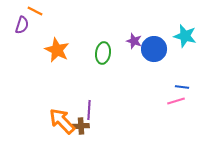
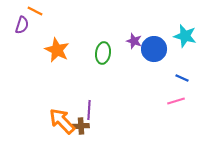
blue line: moved 9 px up; rotated 16 degrees clockwise
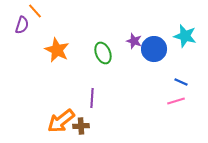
orange line: rotated 21 degrees clockwise
green ellipse: rotated 30 degrees counterclockwise
blue line: moved 1 px left, 4 px down
purple line: moved 3 px right, 12 px up
orange arrow: moved 1 px left; rotated 84 degrees counterclockwise
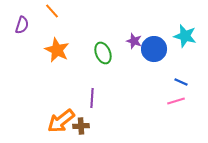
orange line: moved 17 px right
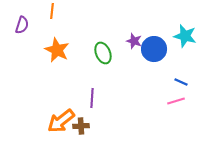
orange line: rotated 49 degrees clockwise
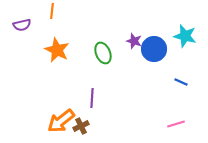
purple semicircle: rotated 60 degrees clockwise
pink line: moved 23 px down
brown cross: rotated 21 degrees counterclockwise
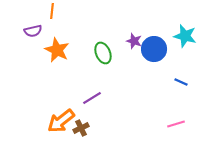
purple semicircle: moved 11 px right, 6 px down
purple line: rotated 54 degrees clockwise
brown cross: moved 2 px down
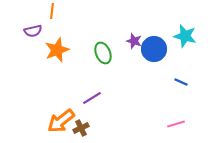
orange star: rotated 25 degrees clockwise
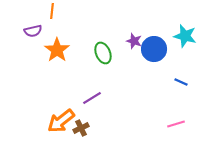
orange star: rotated 15 degrees counterclockwise
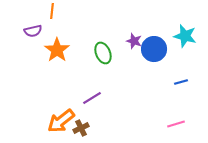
blue line: rotated 40 degrees counterclockwise
